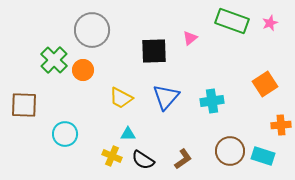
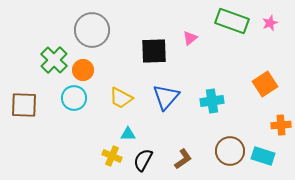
cyan circle: moved 9 px right, 36 px up
black semicircle: rotated 85 degrees clockwise
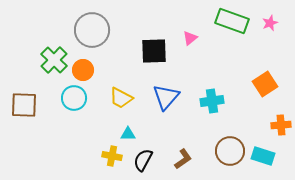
yellow cross: rotated 12 degrees counterclockwise
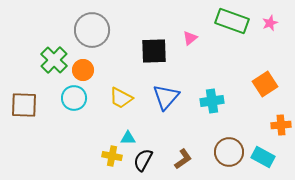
cyan triangle: moved 4 px down
brown circle: moved 1 px left, 1 px down
cyan rectangle: moved 1 px down; rotated 10 degrees clockwise
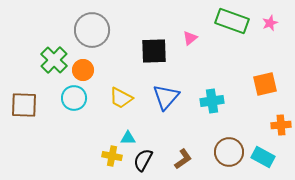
orange square: rotated 20 degrees clockwise
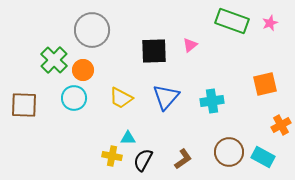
pink triangle: moved 7 px down
orange cross: rotated 24 degrees counterclockwise
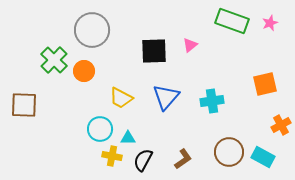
orange circle: moved 1 px right, 1 px down
cyan circle: moved 26 px right, 31 px down
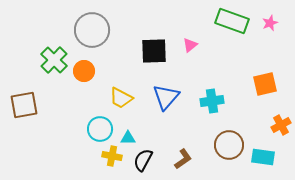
brown square: rotated 12 degrees counterclockwise
brown circle: moved 7 px up
cyan rectangle: rotated 20 degrees counterclockwise
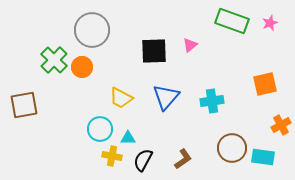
orange circle: moved 2 px left, 4 px up
brown circle: moved 3 px right, 3 px down
